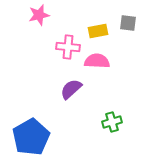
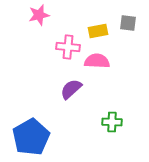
green cross: rotated 18 degrees clockwise
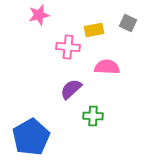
gray square: rotated 18 degrees clockwise
yellow rectangle: moved 4 px left, 1 px up
pink semicircle: moved 10 px right, 6 px down
green cross: moved 19 px left, 6 px up
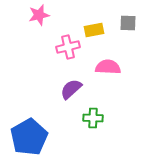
gray square: rotated 24 degrees counterclockwise
pink cross: rotated 20 degrees counterclockwise
pink semicircle: moved 1 px right
green cross: moved 2 px down
blue pentagon: moved 2 px left
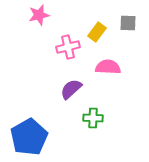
yellow rectangle: moved 3 px right, 2 px down; rotated 42 degrees counterclockwise
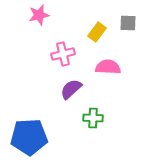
pink cross: moved 5 px left, 7 px down
blue pentagon: rotated 27 degrees clockwise
